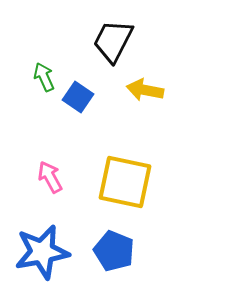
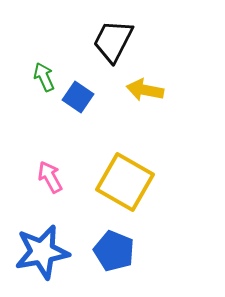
yellow square: rotated 18 degrees clockwise
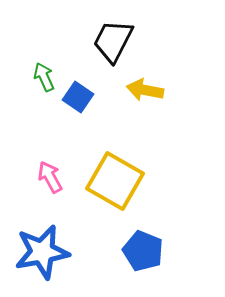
yellow square: moved 10 px left, 1 px up
blue pentagon: moved 29 px right
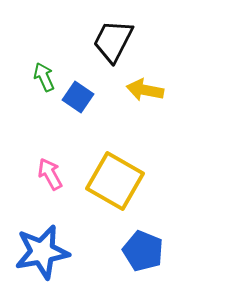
pink arrow: moved 3 px up
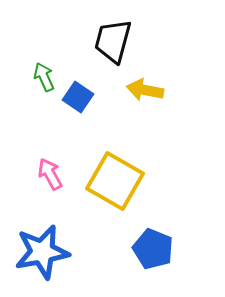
black trapezoid: rotated 12 degrees counterclockwise
blue pentagon: moved 10 px right, 2 px up
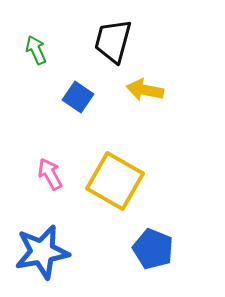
green arrow: moved 8 px left, 27 px up
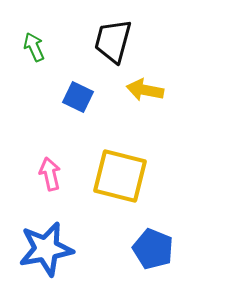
green arrow: moved 2 px left, 3 px up
blue square: rotated 8 degrees counterclockwise
pink arrow: rotated 16 degrees clockwise
yellow square: moved 5 px right, 5 px up; rotated 16 degrees counterclockwise
blue star: moved 4 px right, 3 px up
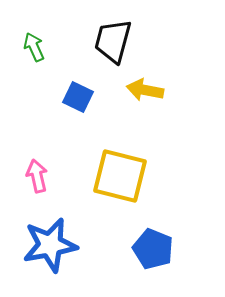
pink arrow: moved 13 px left, 2 px down
blue star: moved 4 px right, 4 px up
